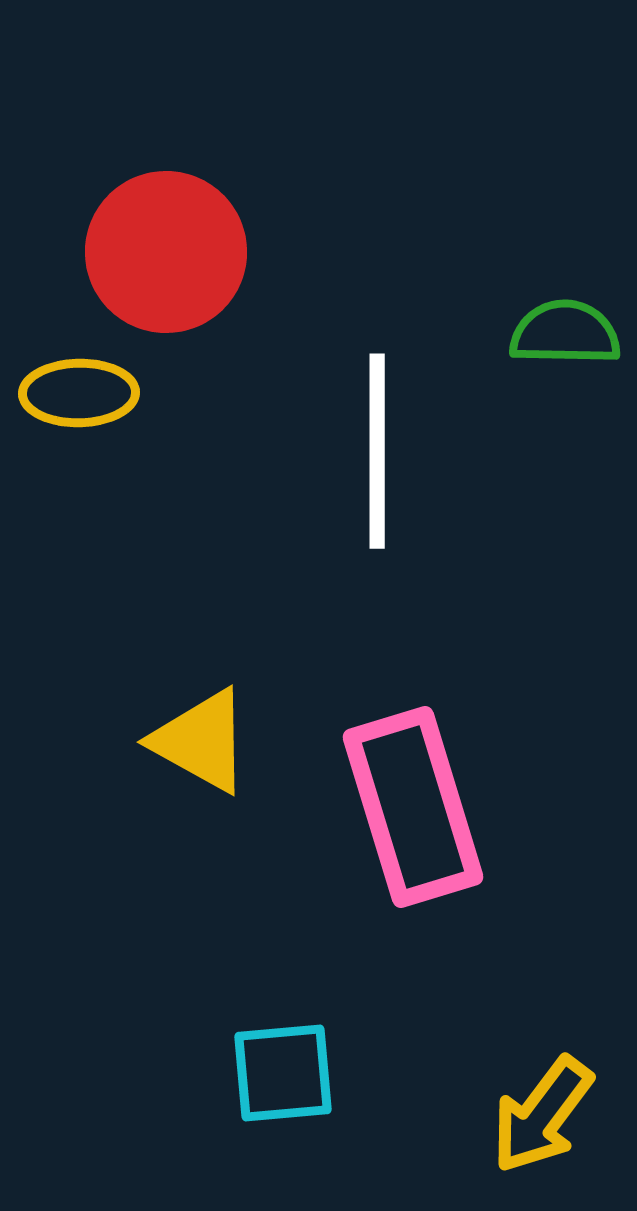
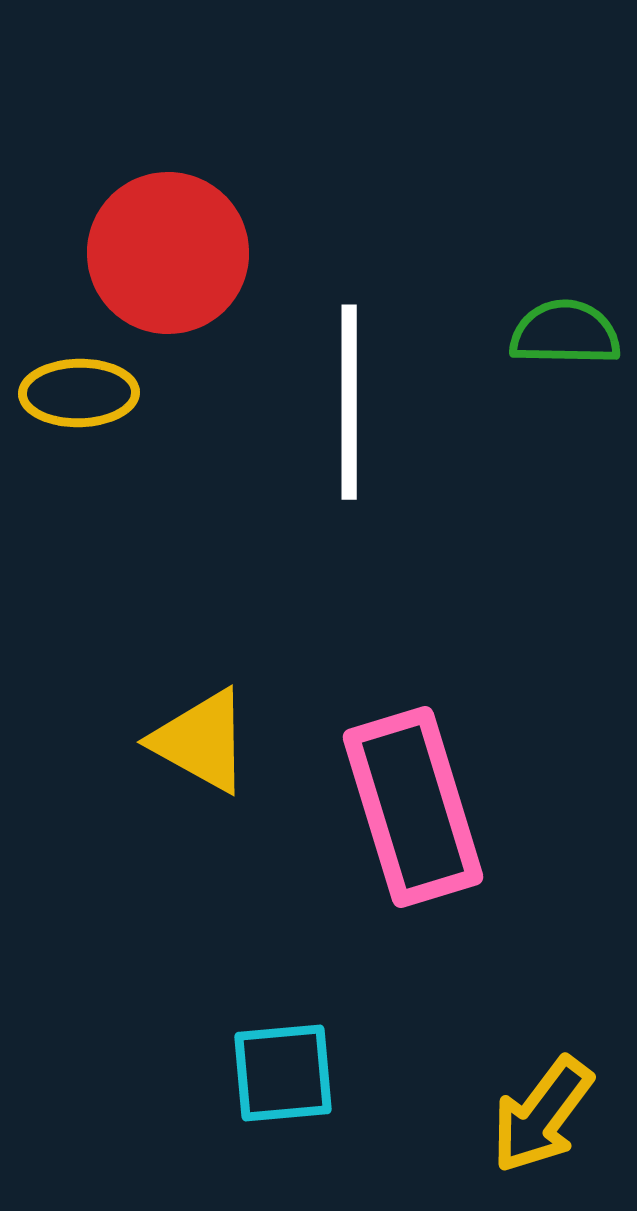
red circle: moved 2 px right, 1 px down
white line: moved 28 px left, 49 px up
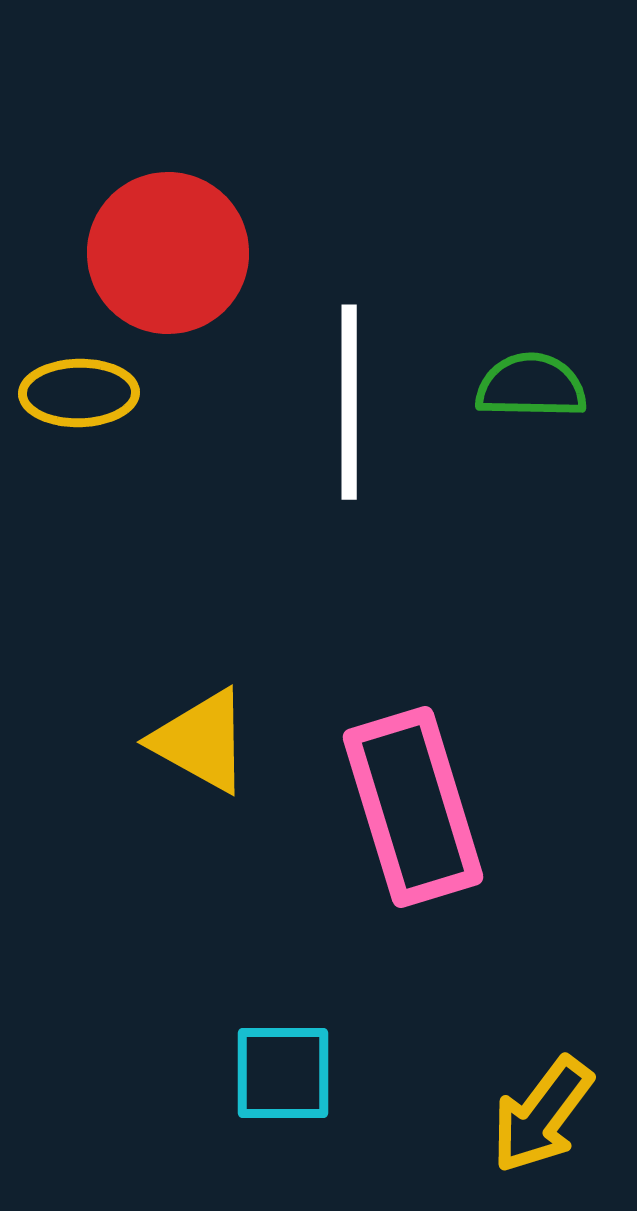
green semicircle: moved 34 px left, 53 px down
cyan square: rotated 5 degrees clockwise
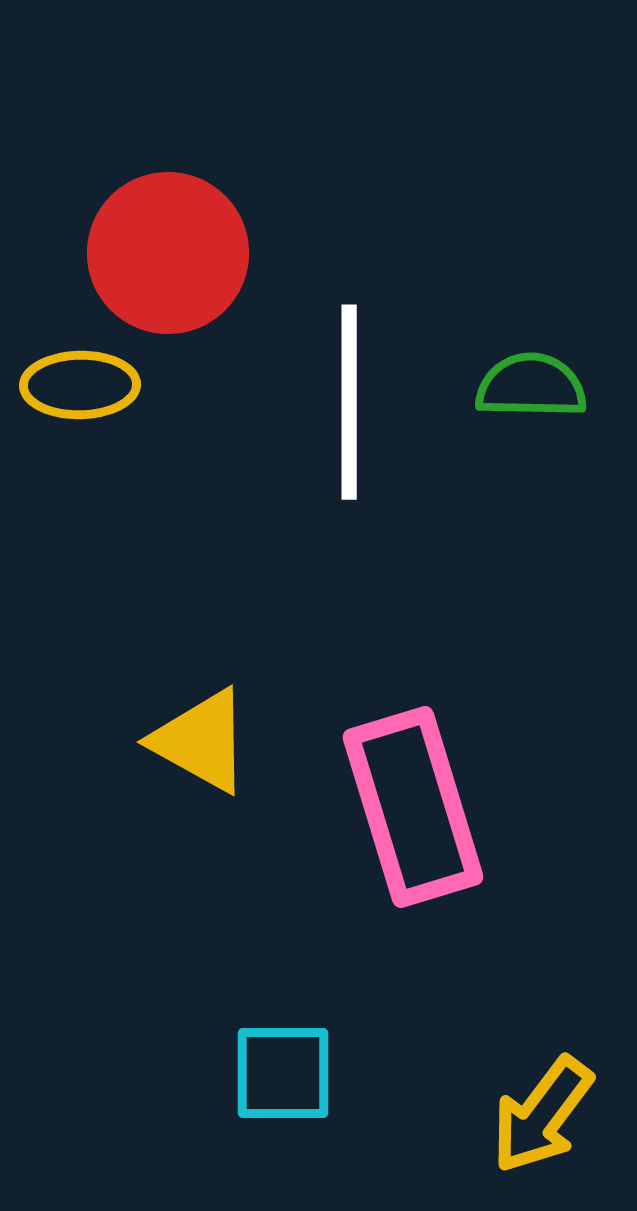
yellow ellipse: moved 1 px right, 8 px up
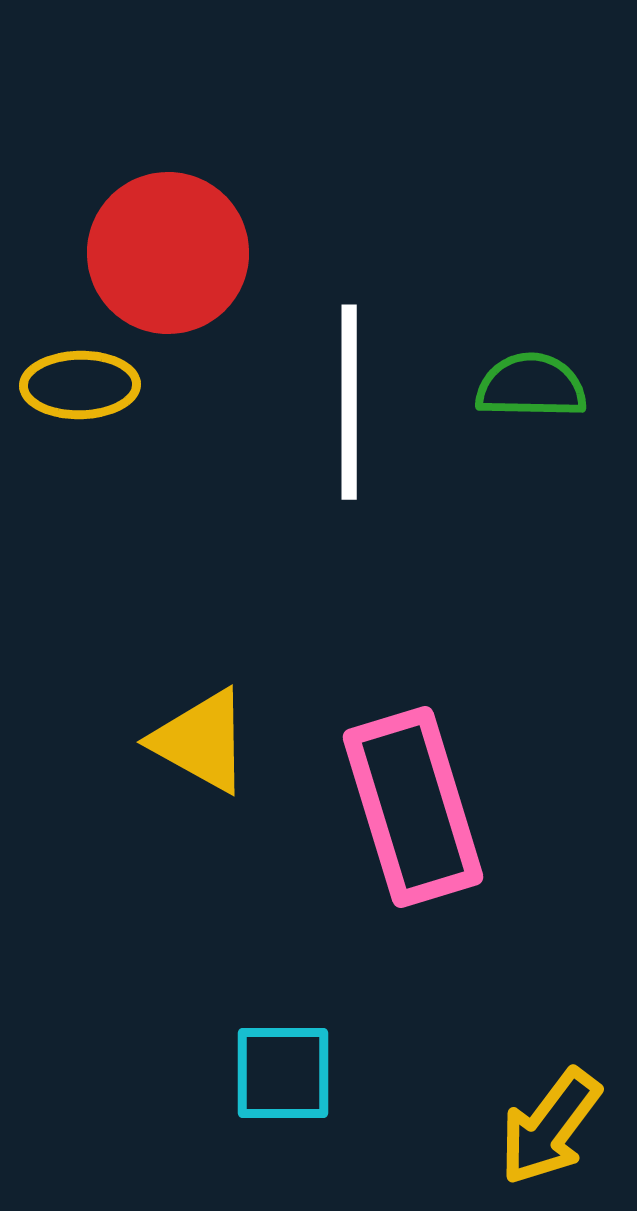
yellow arrow: moved 8 px right, 12 px down
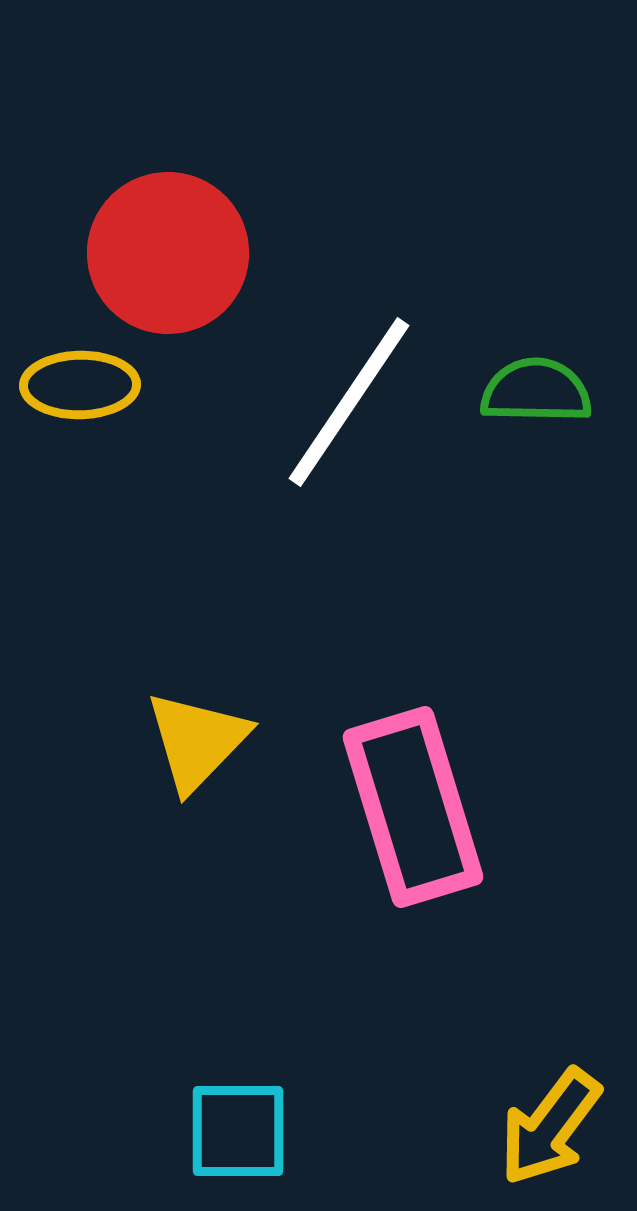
green semicircle: moved 5 px right, 5 px down
white line: rotated 34 degrees clockwise
yellow triangle: moved 4 px left; rotated 45 degrees clockwise
cyan square: moved 45 px left, 58 px down
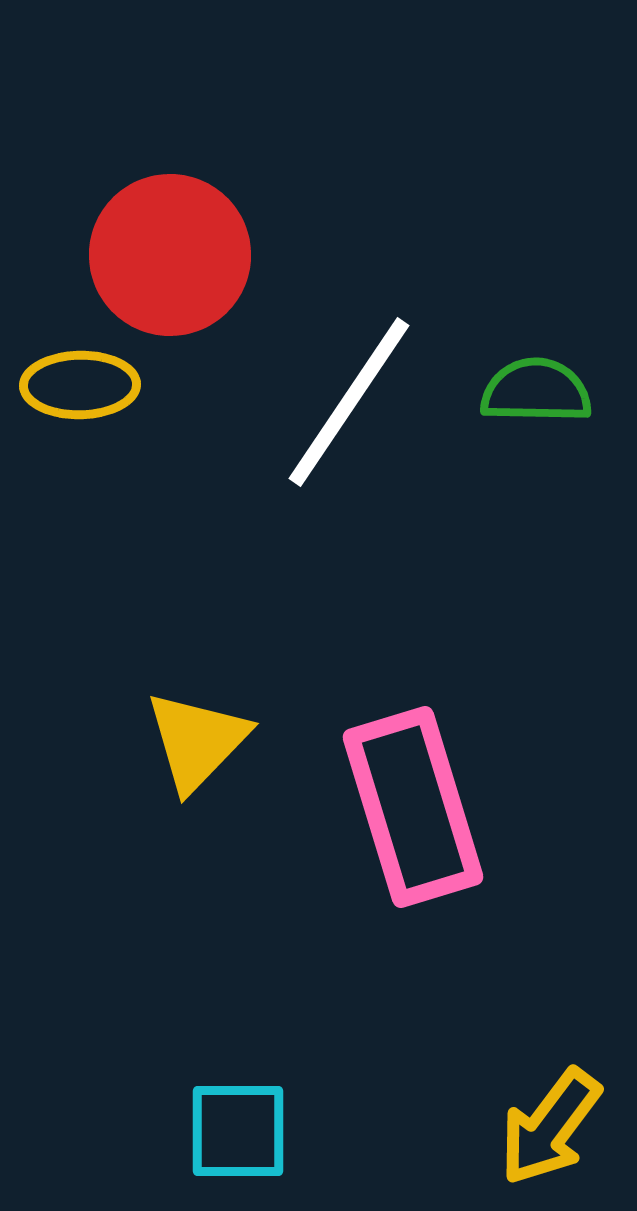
red circle: moved 2 px right, 2 px down
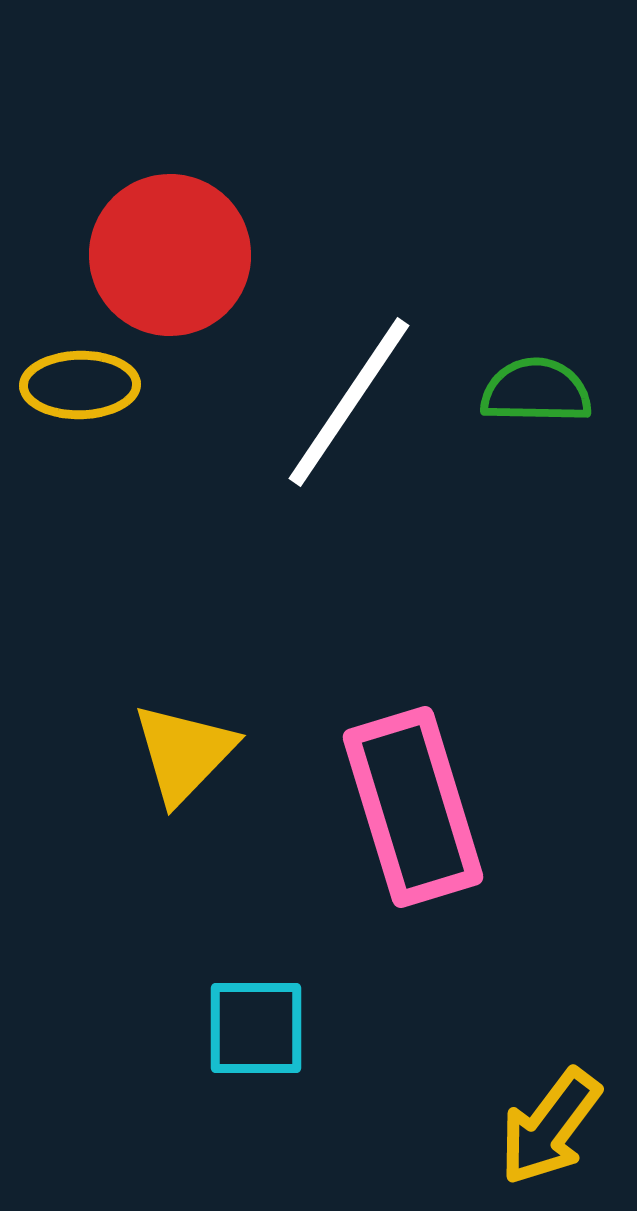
yellow triangle: moved 13 px left, 12 px down
cyan square: moved 18 px right, 103 px up
